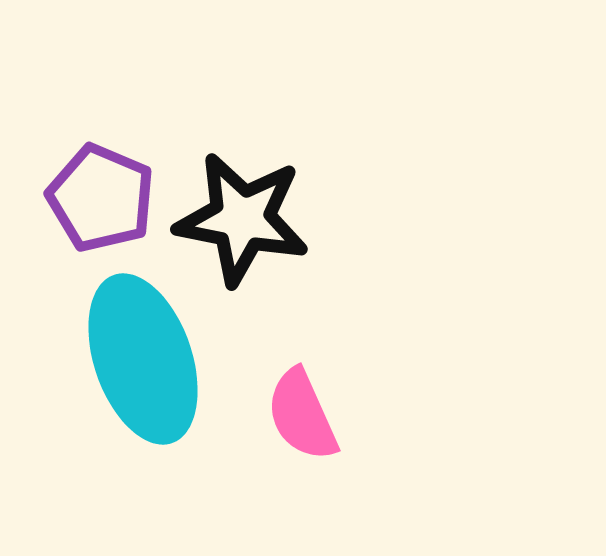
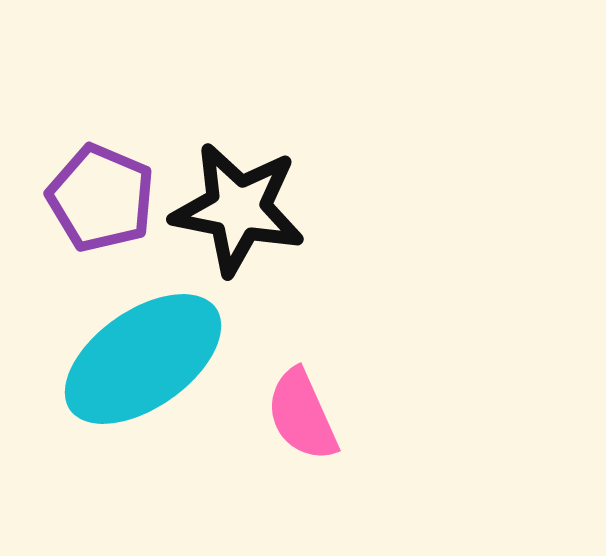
black star: moved 4 px left, 10 px up
cyan ellipse: rotated 74 degrees clockwise
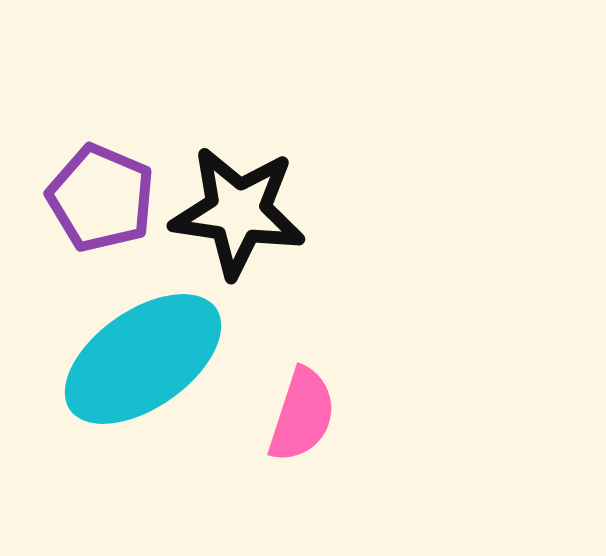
black star: moved 3 px down; rotated 3 degrees counterclockwise
pink semicircle: rotated 138 degrees counterclockwise
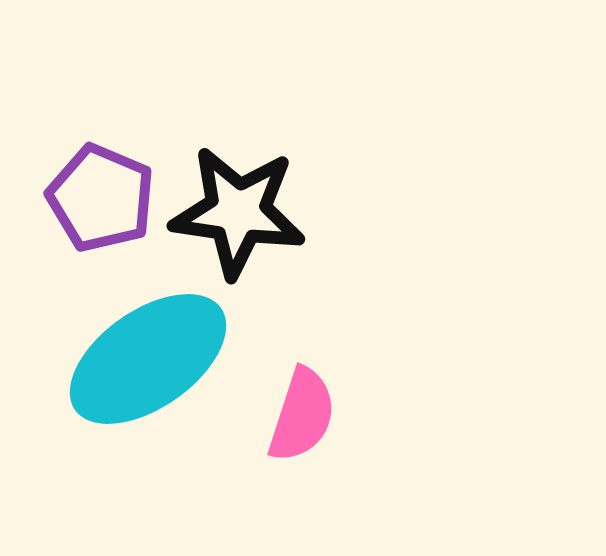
cyan ellipse: moved 5 px right
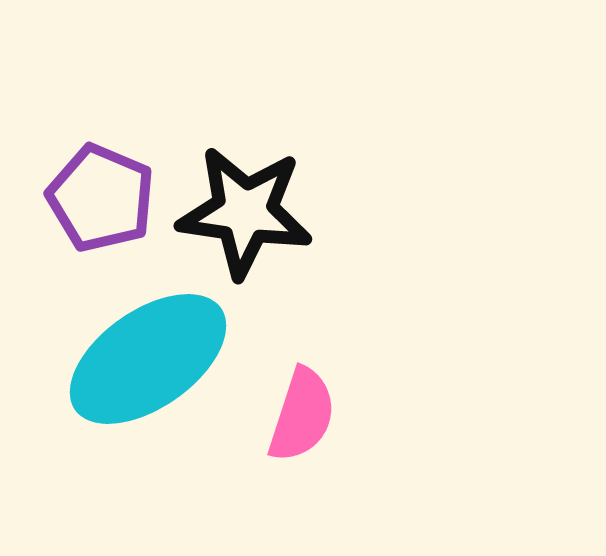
black star: moved 7 px right
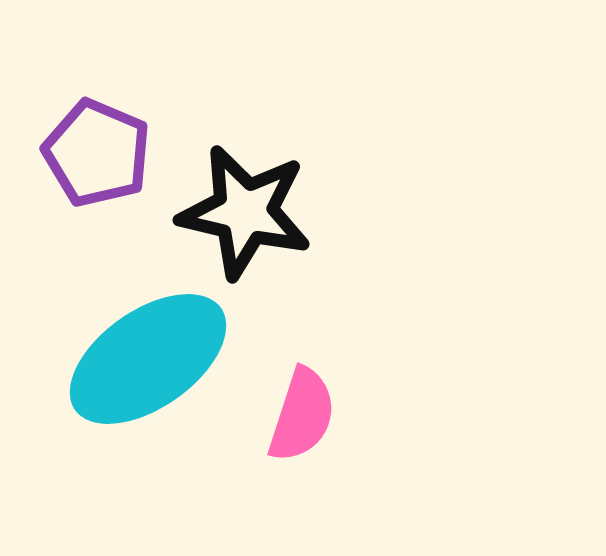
purple pentagon: moved 4 px left, 45 px up
black star: rotated 5 degrees clockwise
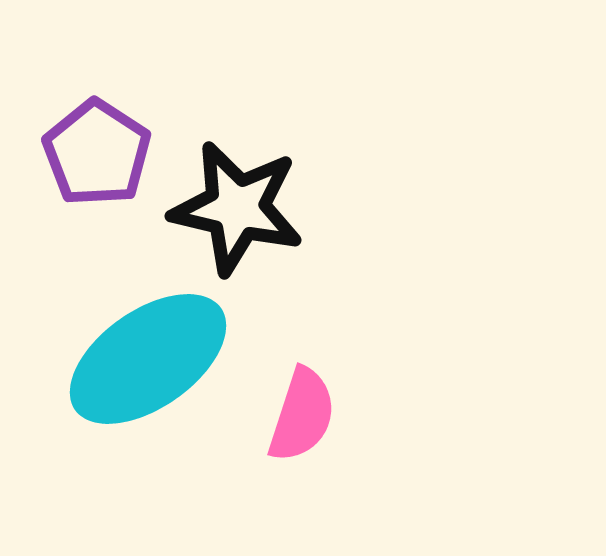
purple pentagon: rotated 10 degrees clockwise
black star: moved 8 px left, 4 px up
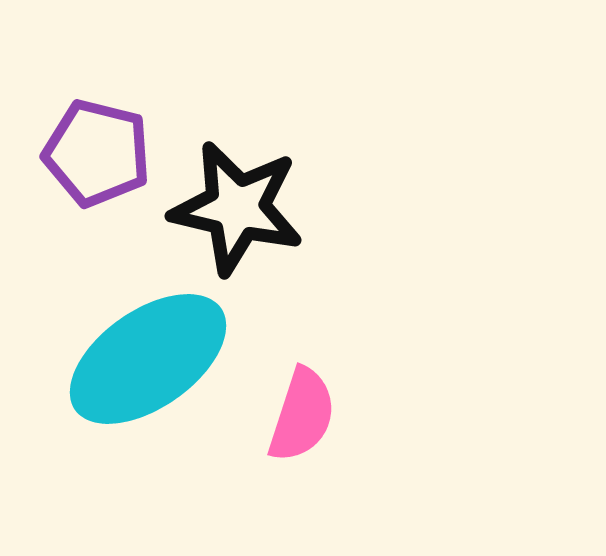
purple pentagon: rotated 19 degrees counterclockwise
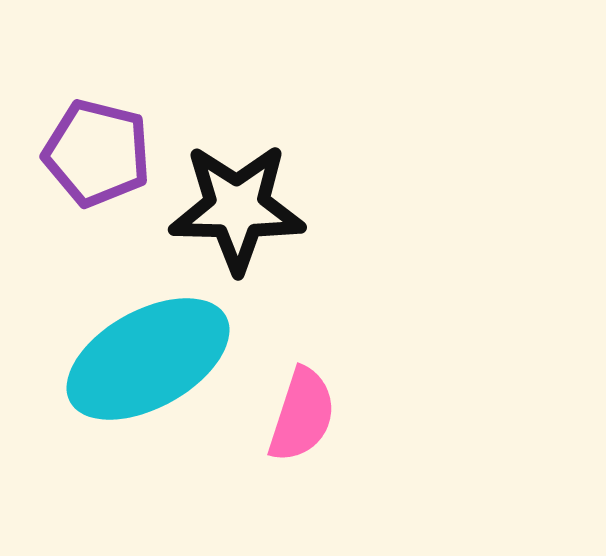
black star: rotated 12 degrees counterclockwise
cyan ellipse: rotated 6 degrees clockwise
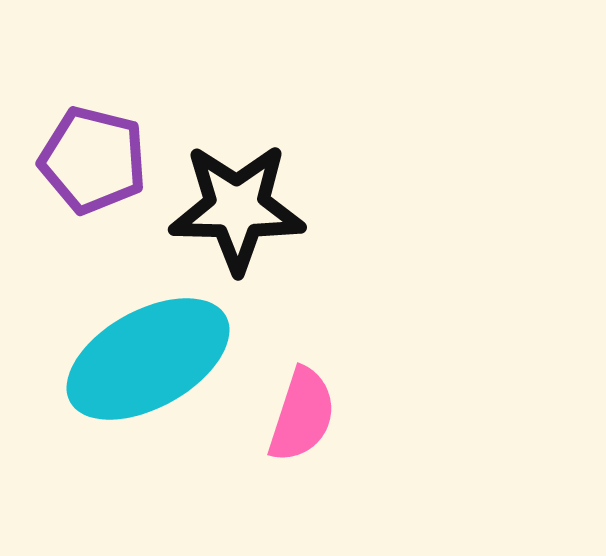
purple pentagon: moved 4 px left, 7 px down
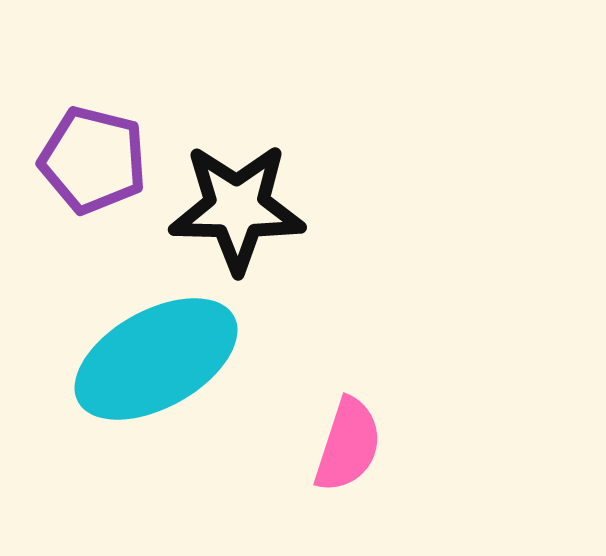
cyan ellipse: moved 8 px right
pink semicircle: moved 46 px right, 30 px down
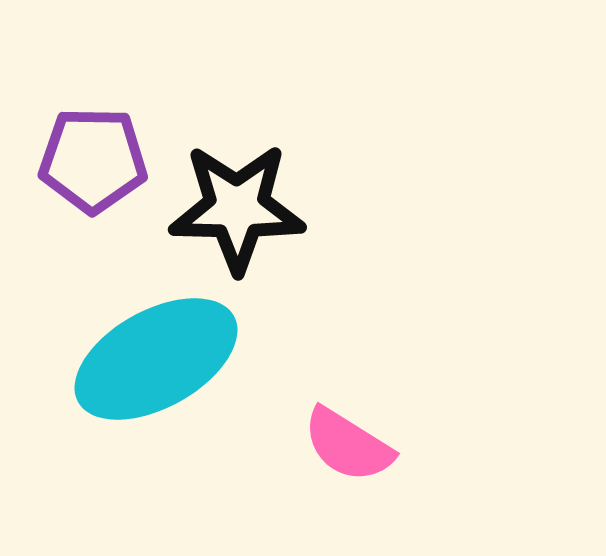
purple pentagon: rotated 13 degrees counterclockwise
pink semicircle: rotated 104 degrees clockwise
